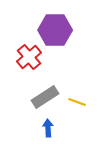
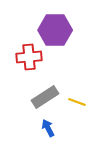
red cross: rotated 35 degrees clockwise
blue arrow: rotated 24 degrees counterclockwise
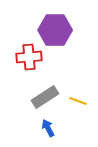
yellow line: moved 1 px right, 1 px up
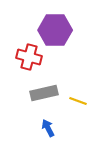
red cross: rotated 20 degrees clockwise
gray rectangle: moved 1 px left, 4 px up; rotated 20 degrees clockwise
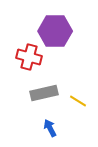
purple hexagon: moved 1 px down
yellow line: rotated 12 degrees clockwise
blue arrow: moved 2 px right
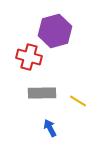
purple hexagon: rotated 16 degrees counterclockwise
gray rectangle: moved 2 px left; rotated 12 degrees clockwise
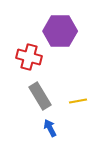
purple hexagon: moved 5 px right; rotated 16 degrees clockwise
gray rectangle: moved 2 px left, 3 px down; rotated 60 degrees clockwise
yellow line: rotated 42 degrees counterclockwise
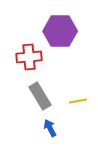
red cross: rotated 20 degrees counterclockwise
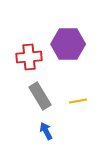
purple hexagon: moved 8 px right, 13 px down
blue arrow: moved 4 px left, 3 px down
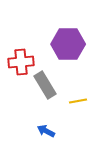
red cross: moved 8 px left, 5 px down
gray rectangle: moved 5 px right, 11 px up
blue arrow: rotated 36 degrees counterclockwise
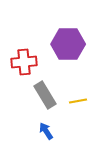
red cross: moved 3 px right
gray rectangle: moved 10 px down
blue arrow: rotated 30 degrees clockwise
